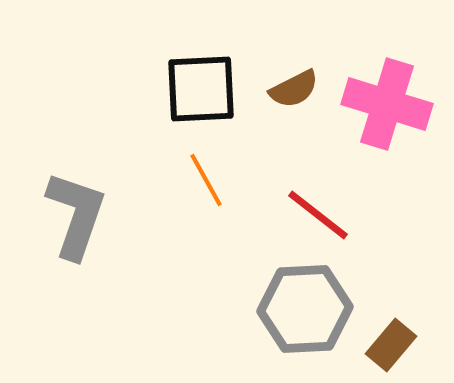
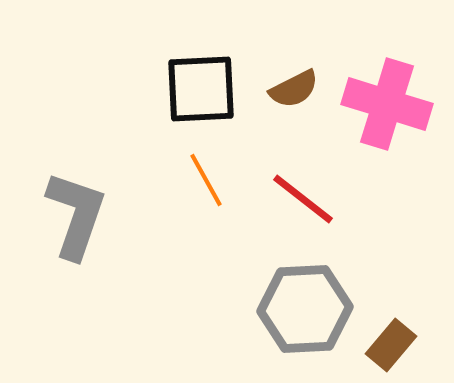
red line: moved 15 px left, 16 px up
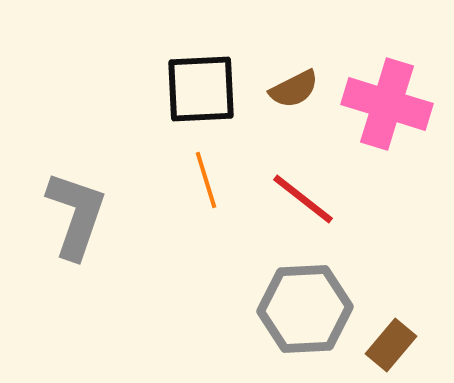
orange line: rotated 12 degrees clockwise
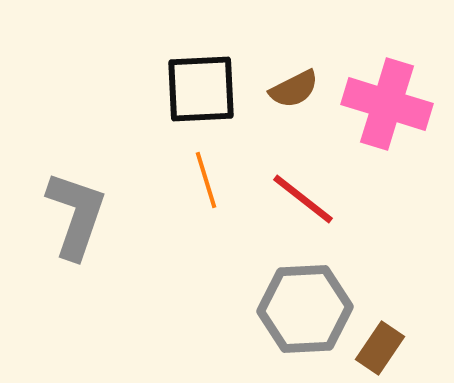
brown rectangle: moved 11 px left, 3 px down; rotated 6 degrees counterclockwise
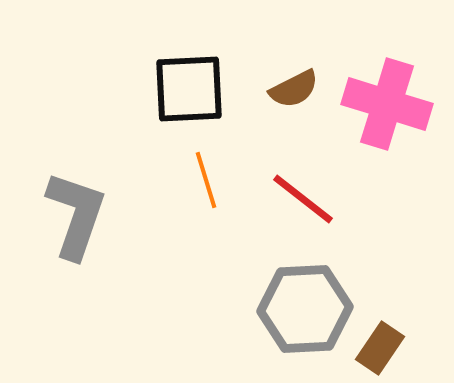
black square: moved 12 px left
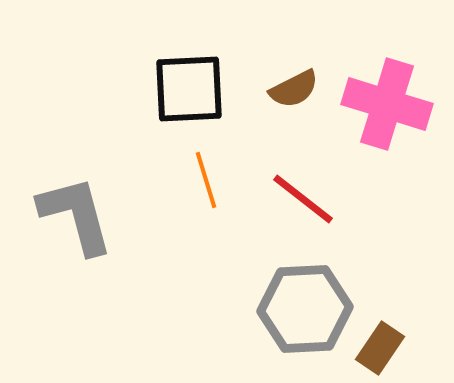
gray L-shape: rotated 34 degrees counterclockwise
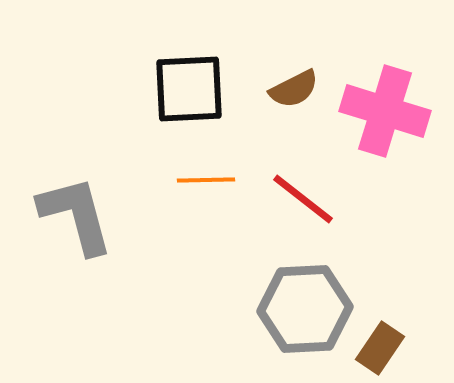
pink cross: moved 2 px left, 7 px down
orange line: rotated 74 degrees counterclockwise
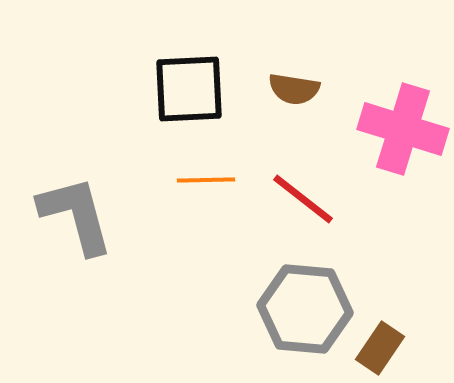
brown semicircle: rotated 36 degrees clockwise
pink cross: moved 18 px right, 18 px down
gray hexagon: rotated 8 degrees clockwise
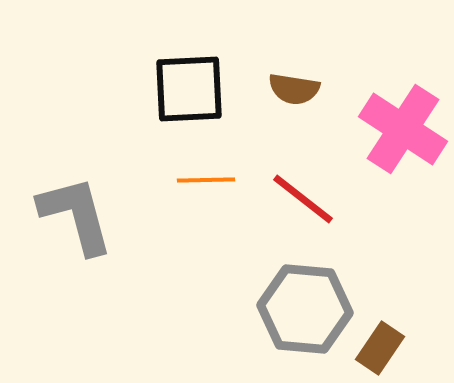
pink cross: rotated 16 degrees clockwise
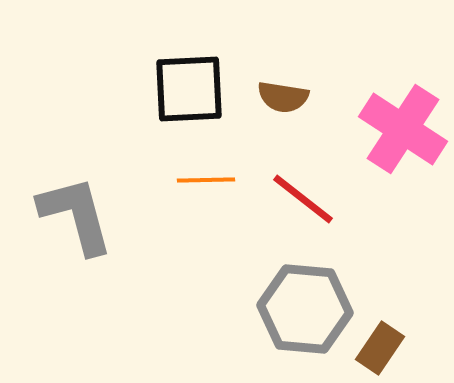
brown semicircle: moved 11 px left, 8 px down
